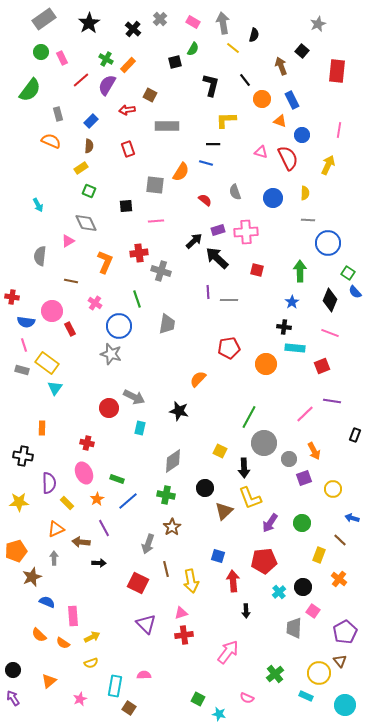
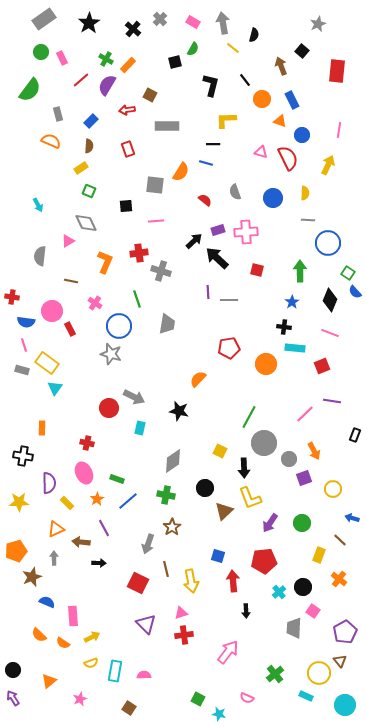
cyan rectangle at (115, 686): moved 15 px up
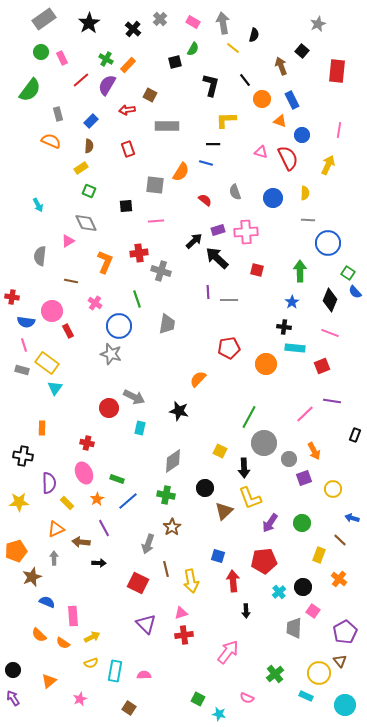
red rectangle at (70, 329): moved 2 px left, 2 px down
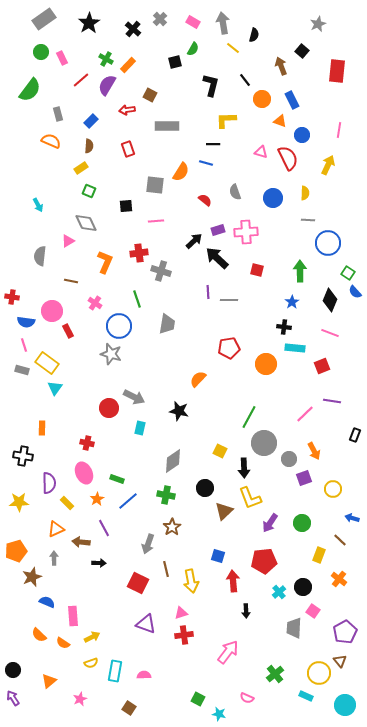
purple triangle at (146, 624): rotated 25 degrees counterclockwise
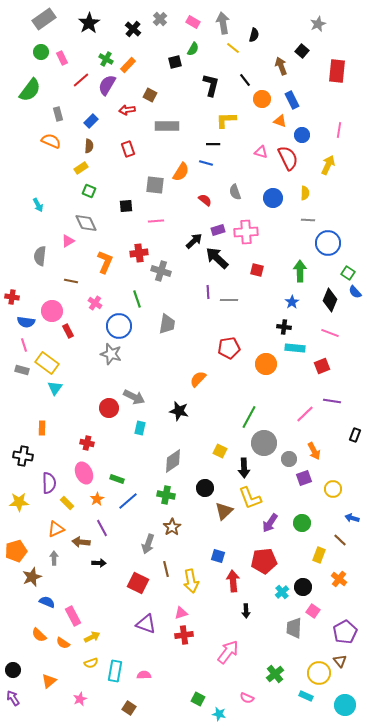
purple line at (104, 528): moved 2 px left
cyan cross at (279, 592): moved 3 px right
pink rectangle at (73, 616): rotated 24 degrees counterclockwise
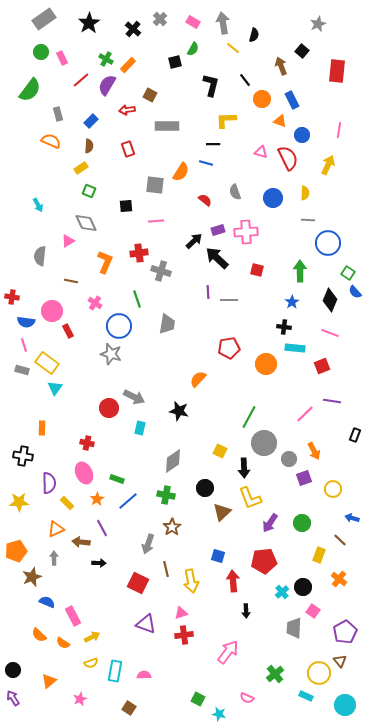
brown triangle at (224, 511): moved 2 px left, 1 px down
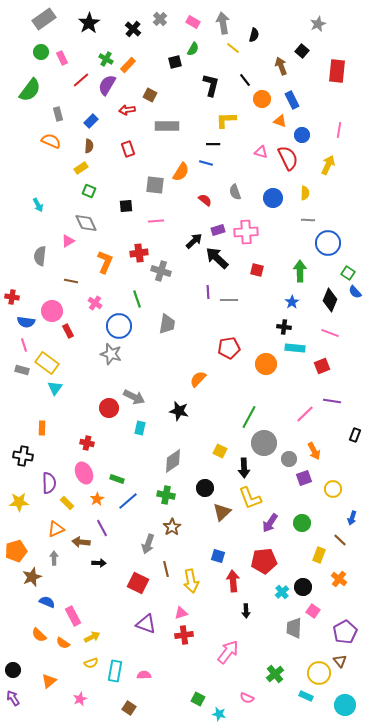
blue arrow at (352, 518): rotated 88 degrees counterclockwise
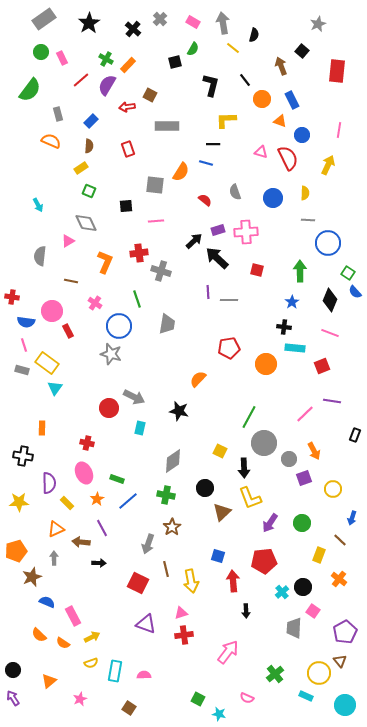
red arrow at (127, 110): moved 3 px up
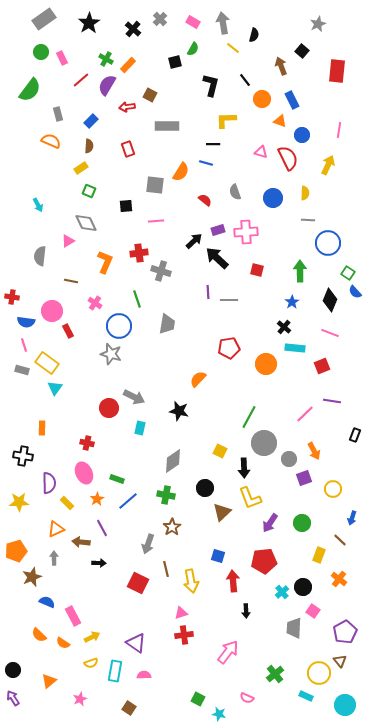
black cross at (284, 327): rotated 32 degrees clockwise
purple triangle at (146, 624): moved 10 px left, 19 px down; rotated 15 degrees clockwise
